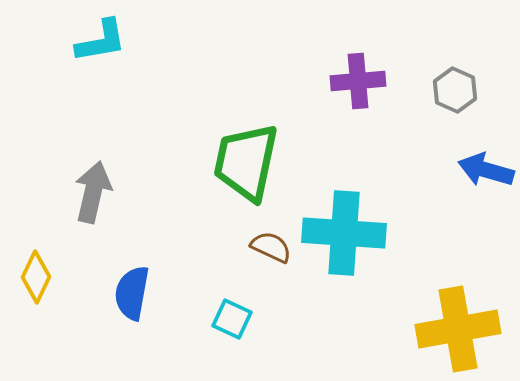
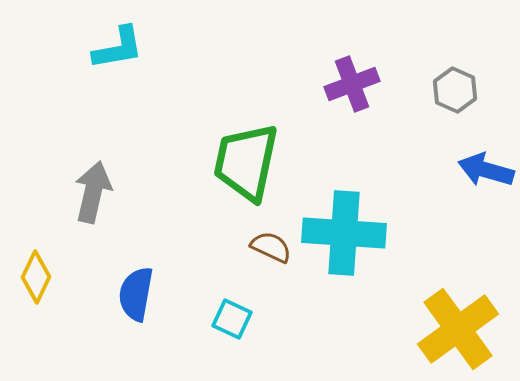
cyan L-shape: moved 17 px right, 7 px down
purple cross: moved 6 px left, 3 px down; rotated 16 degrees counterclockwise
blue semicircle: moved 4 px right, 1 px down
yellow cross: rotated 26 degrees counterclockwise
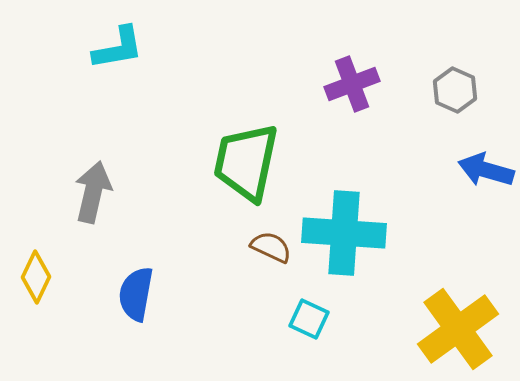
cyan square: moved 77 px right
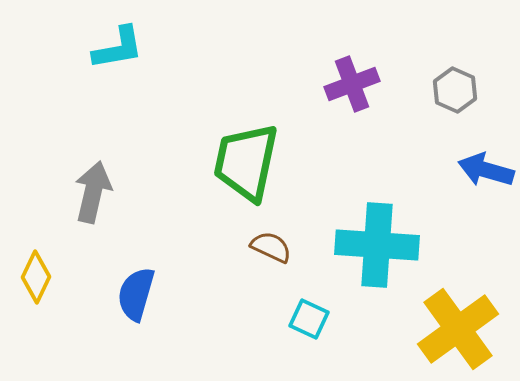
cyan cross: moved 33 px right, 12 px down
blue semicircle: rotated 6 degrees clockwise
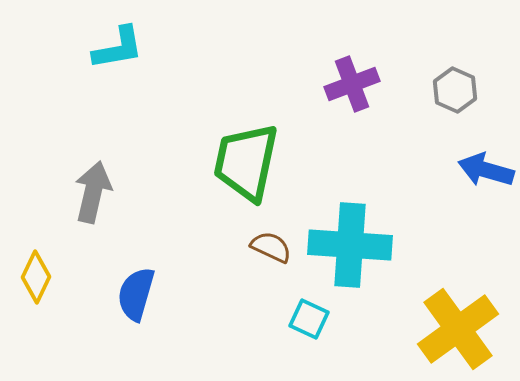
cyan cross: moved 27 px left
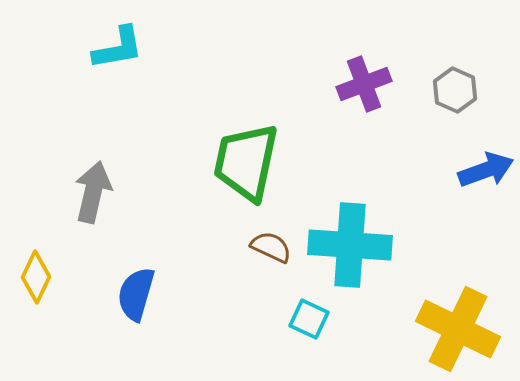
purple cross: moved 12 px right
blue arrow: rotated 144 degrees clockwise
yellow cross: rotated 28 degrees counterclockwise
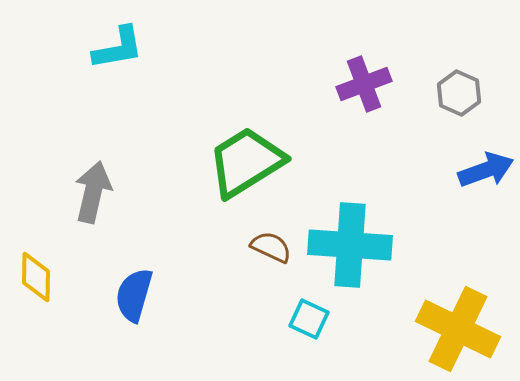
gray hexagon: moved 4 px right, 3 px down
green trapezoid: rotated 46 degrees clockwise
yellow diamond: rotated 24 degrees counterclockwise
blue semicircle: moved 2 px left, 1 px down
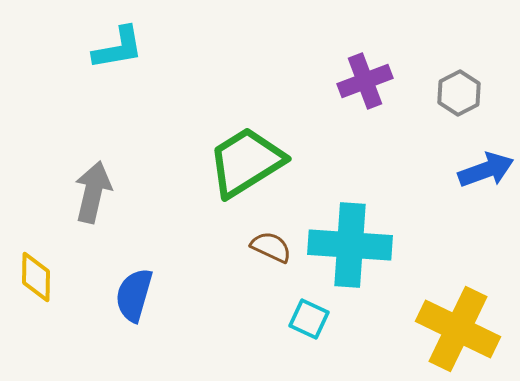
purple cross: moved 1 px right, 3 px up
gray hexagon: rotated 9 degrees clockwise
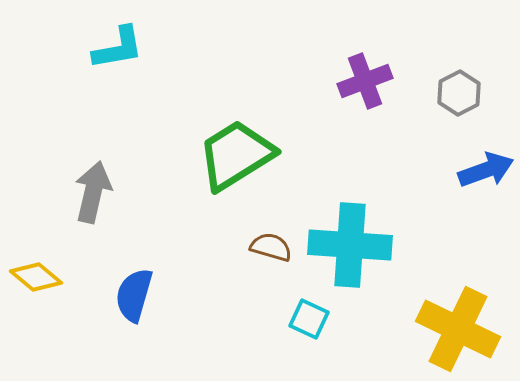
green trapezoid: moved 10 px left, 7 px up
brown semicircle: rotated 9 degrees counterclockwise
yellow diamond: rotated 51 degrees counterclockwise
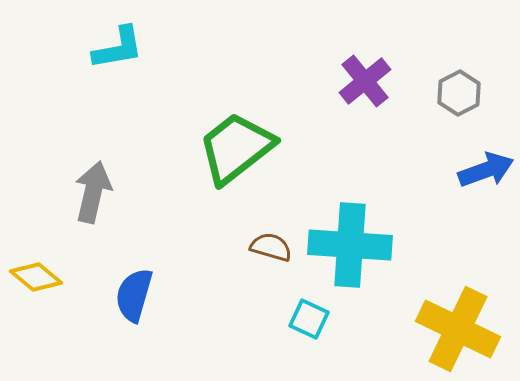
purple cross: rotated 18 degrees counterclockwise
green trapezoid: moved 7 px up; rotated 6 degrees counterclockwise
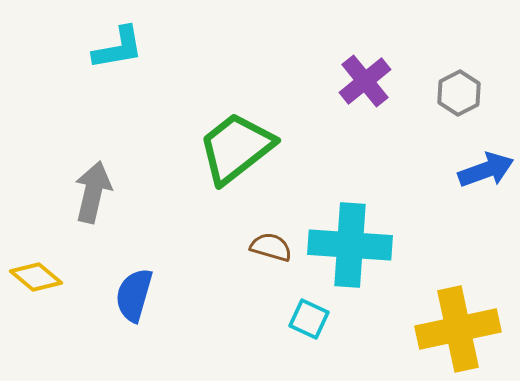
yellow cross: rotated 38 degrees counterclockwise
